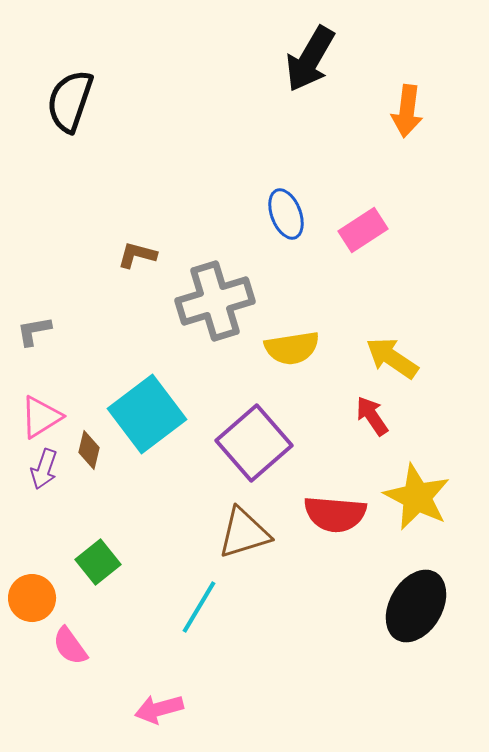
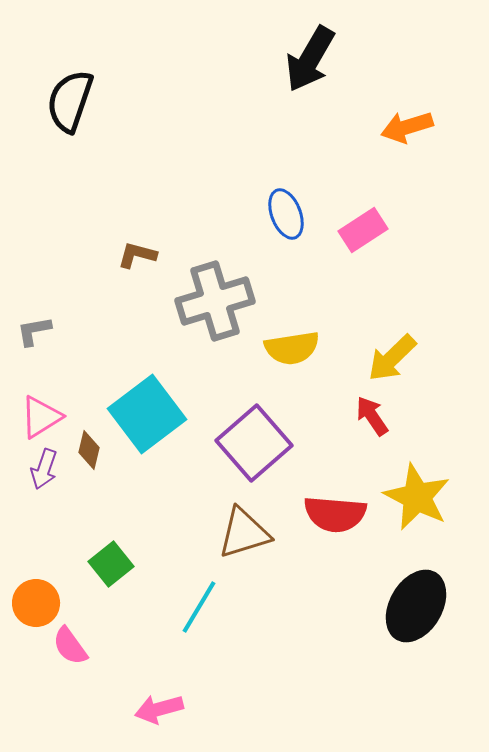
orange arrow: moved 16 px down; rotated 66 degrees clockwise
yellow arrow: rotated 78 degrees counterclockwise
green square: moved 13 px right, 2 px down
orange circle: moved 4 px right, 5 px down
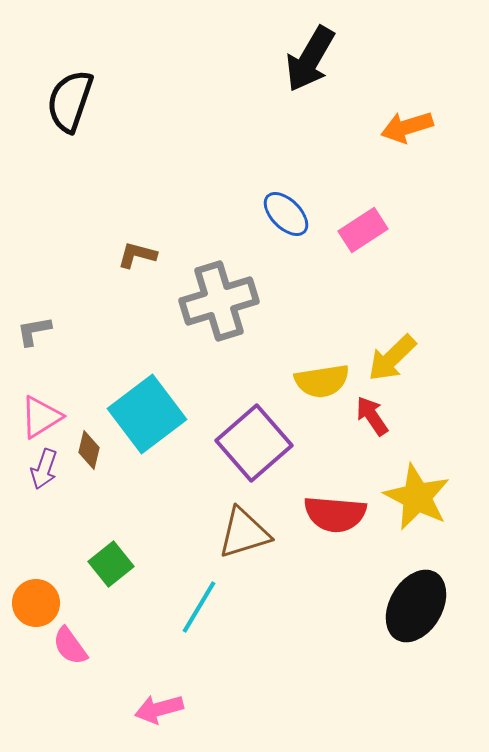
blue ellipse: rotated 24 degrees counterclockwise
gray cross: moved 4 px right
yellow semicircle: moved 30 px right, 33 px down
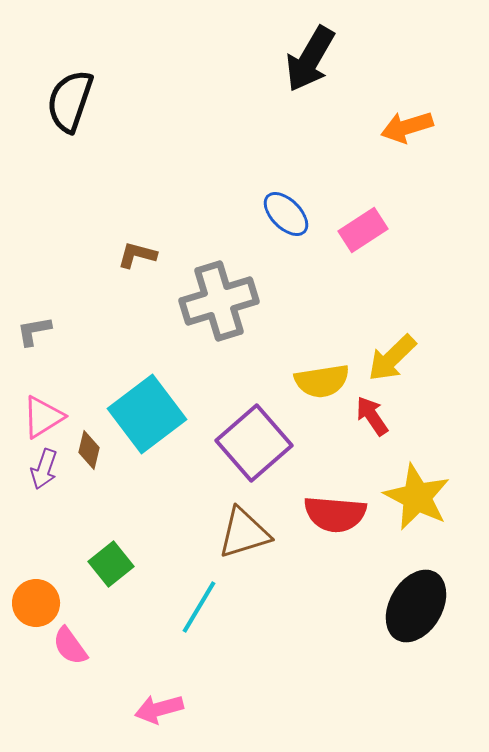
pink triangle: moved 2 px right
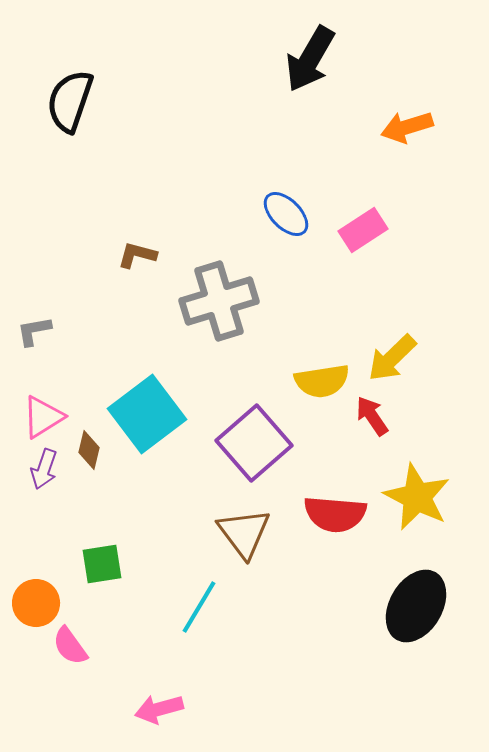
brown triangle: rotated 50 degrees counterclockwise
green square: moved 9 px left; rotated 30 degrees clockwise
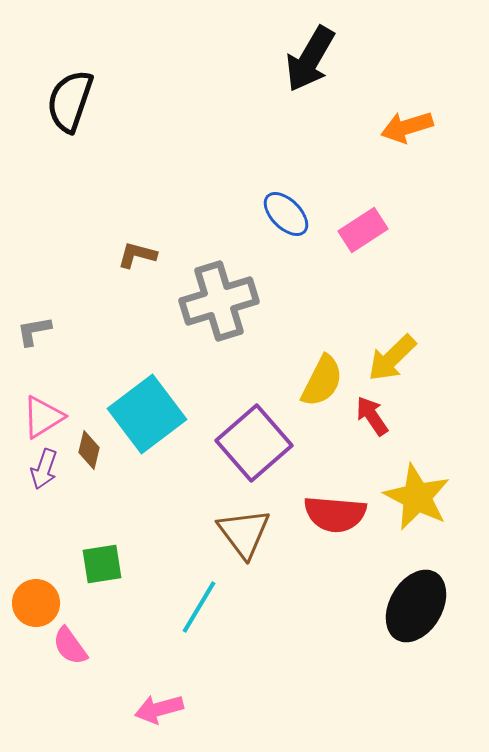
yellow semicircle: rotated 54 degrees counterclockwise
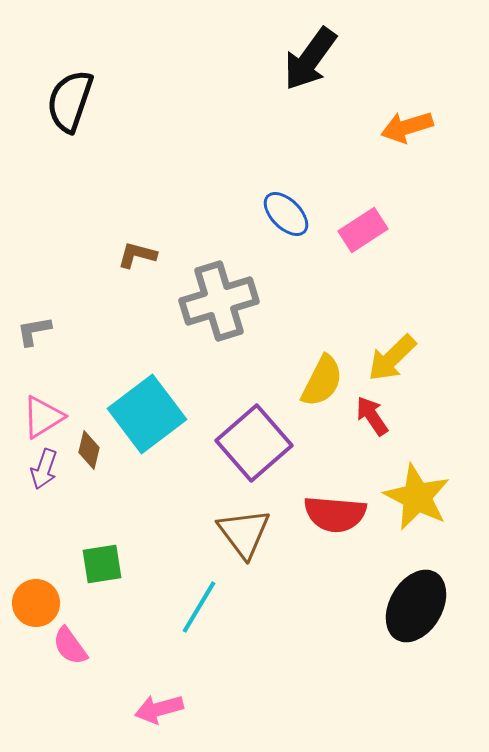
black arrow: rotated 6 degrees clockwise
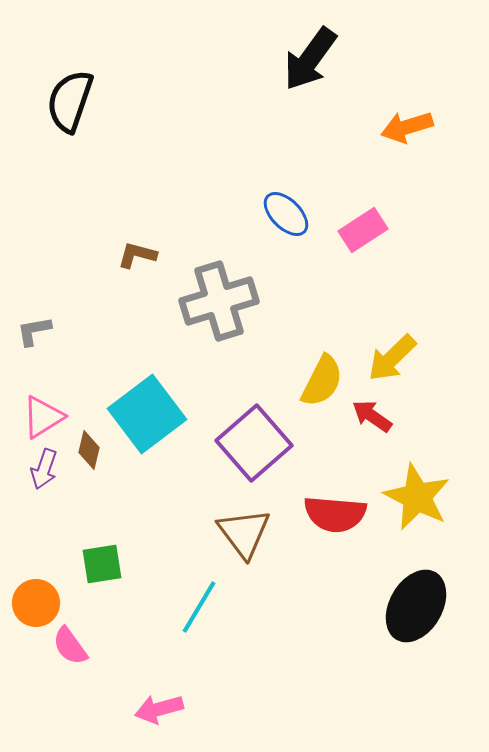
red arrow: rotated 21 degrees counterclockwise
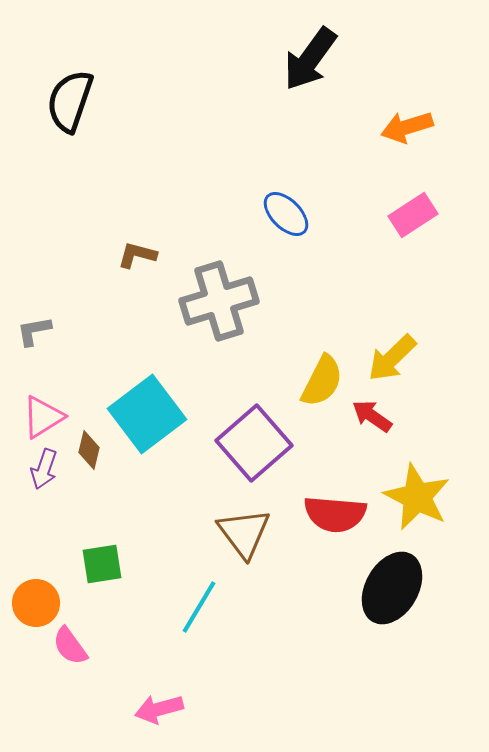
pink rectangle: moved 50 px right, 15 px up
black ellipse: moved 24 px left, 18 px up
